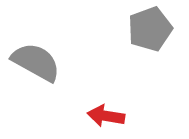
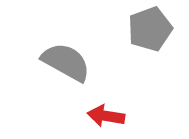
gray semicircle: moved 30 px right
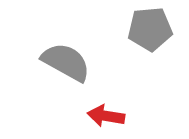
gray pentagon: rotated 15 degrees clockwise
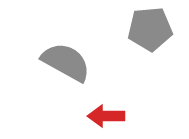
red arrow: rotated 9 degrees counterclockwise
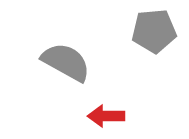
gray pentagon: moved 4 px right, 2 px down
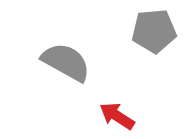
red arrow: moved 11 px right; rotated 33 degrees clockwise
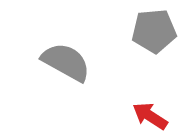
red arrow: moved 33 px right
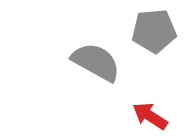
gray semicircle: moved 30 px right
